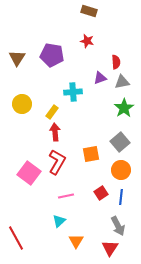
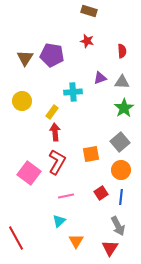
brown triangle: moved 8 px right
red semicircle: moved 6 px right, 11 px up
gray triangle: rotated 14 degrees clockwise
yellow circle: moved 3 px up
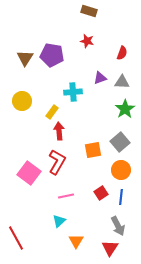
red semicircle: moved 2 px down; rotated 24 degrees clockwise
green star: moved 1 px right, 1 px down
red arrow: moved 4 px right, 1 px up
orange square: moved 2 px right, 4 px up
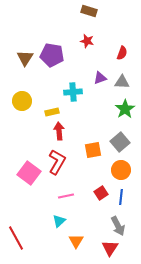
yellow rectangle: rotated 40 degrees clockwise
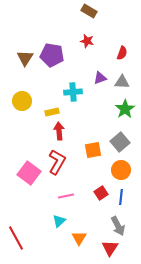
brown rectangle: rotated 14 degrees clockwise
orange triangle: moved 3 px right, 3 px up
